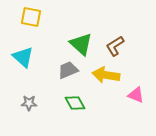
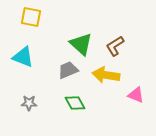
cyan triangle: rotated 20 degrees counterclockwise
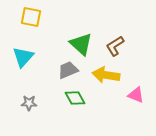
cyan triangle: rotated 50 degrees clockwise
green diamond: moved 5 px up
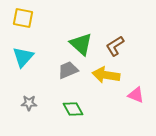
yellow square: moved 8 px left, 1 px down
green diamond: moved 2 px left, 11 px down
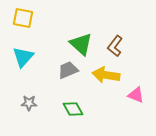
brown L-shape: rotated 20 degrees counterclockwise
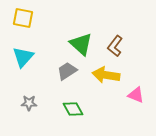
gray trapezoid: moved 1 px left, 1 px down; rotated 10 degrees counterclockwise
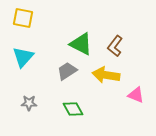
green triangle: rotated 15 degrees counterclockwise
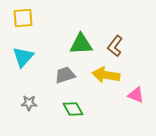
yellow square: rotated 15 degrees counterclockwise
green triangle: rotated 30 degrees counterclockwise
gray trapezoid: moved 2 px left, 4 px down; rotated 15 degrees clockwise
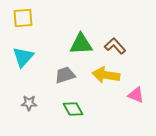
brown L-shape: rotated 100 degrees clockwise
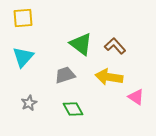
green triangle: rotated 40 degrees clockwise
yellow arrow: moved 3 px right, 2 px down
pink triangle: moved 2 px down; rotated 12 degrees clockwise
gray star: rotated 28 degrees counterclockwise
